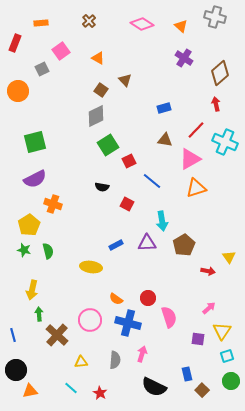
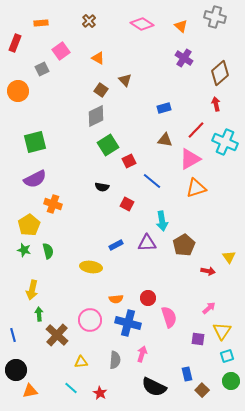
orange semicircle at (116, 299): rotated 40 degrees counterclockwise
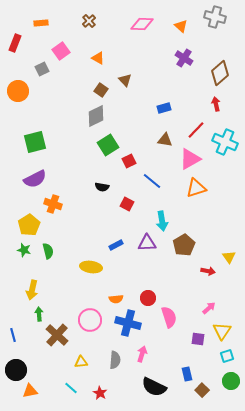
pink diamond at (142, 24): rotated 30 degrees counterclockwise
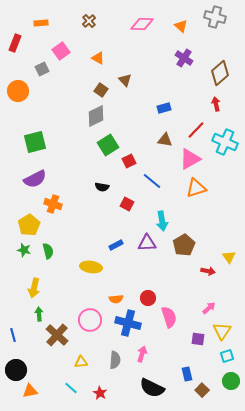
yellow arrow at (32, 290): moved 2 px right, 2 px up
black semicircle at (154, 387): moved 2 px left, 1 px down
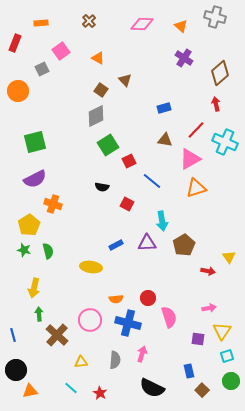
pink arrow at (209, 308): rotated 32 degrees clockwise
blue rectangle at (187, 374): moved 2 px right, 3 px up
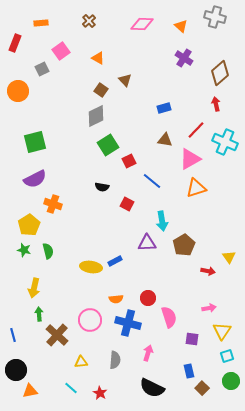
blue rectangle at (116, 245): moved 1 px left, 16 px down
purple square at (198, 339): moved 6 px left
pink arrow at (142, 354): moved 6 px right, 1 px up
brown square at (202, 390): moved 2 px up
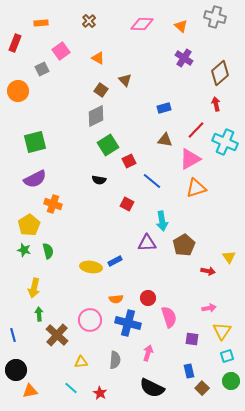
black semicircle at (102, 187): moved 3 px left, 7 px up
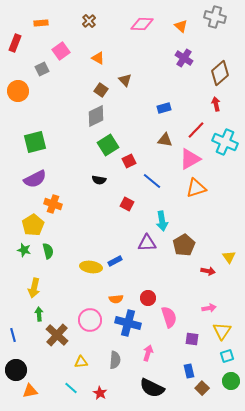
yellow pentagon at (29, 225): moved 4 px right
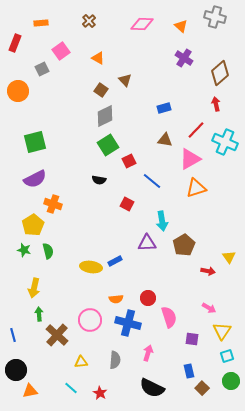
gray diamond at (96, 116): moved 9 px right
pink arrow at (209, 308): rotated 40 degrees clockwise
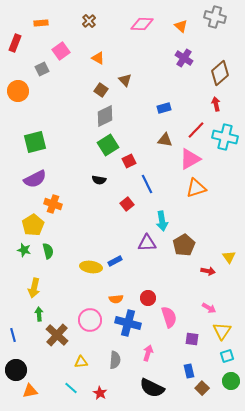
cyan cross at (225, 142): moved 5 px up; rotated 10 degrees counterclockwise
blue line at (152, 181): moved 5 px left, 3 px down; rotated 24 degrees clockwise
red square at (127, 204): rotated 24 degrees clockwise
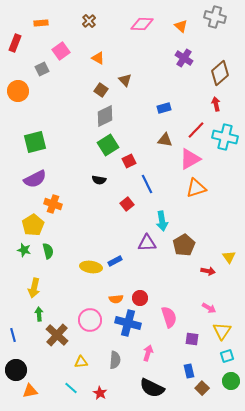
red circle at (148, 298): moved 8 px left
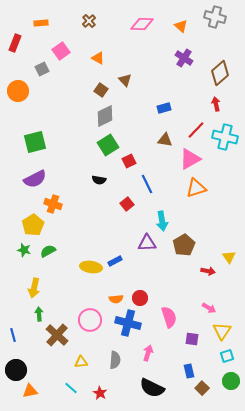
green semicircle at (48, 251): rotated 105 degrees counterclockwise
